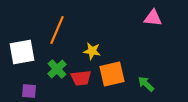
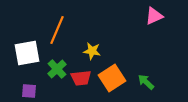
pink triangle: moved 1 px right, 2 px up; rotated 30 degrees counterclockwise
white square: moved 5 px right, 1 px down
orange square: moved 4 px down; rotated 20 degrees counterclockwise
green arrow: moved 2 px up
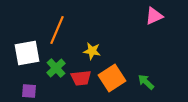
green cross: moved 1 px left, 1 px up
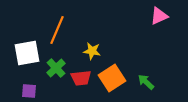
pink triangle: moved 5 px right
